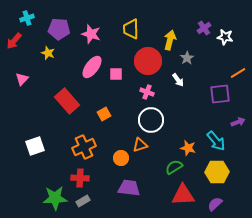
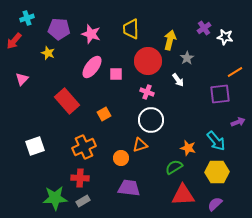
orange line: moved 3 px left, 1 px up
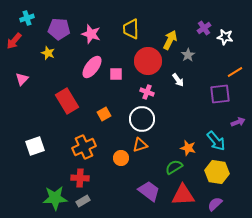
yellow arrow: rotated 12 degrees clockwise
gray star: moved 1 px right, 3 px up
red rectangle: rotated 10 degrees clockwise
white circle: moved 9 px left, 1 px up
yellow hexagon: rotated 10 degrees clockwise
purple trapezoid: moved 20 px right, 3 px down; rotated 30 degrees clockwise
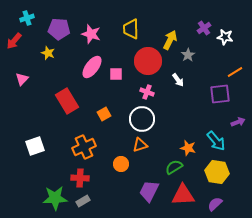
orange circle: moved 6 px down
purple trapezoid: rotated 100 degrees counterclockwise
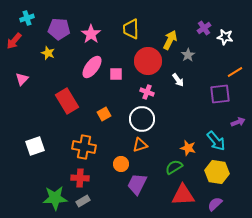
pink star: rotated 18 degrees clockwise
orange cross: rotated 35 degrees clockwise
purple trapezoid: moved 12 px left, 7 px up
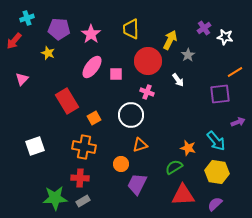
orange square: moved 10 px left, 4 px down
white circle: moved 11 px left, 4 px up
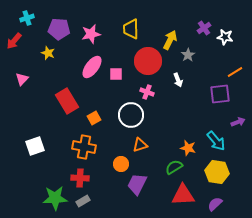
pink star: rotated 24 degrees clockwise
white arrow: rotated 16 degrees clockwise
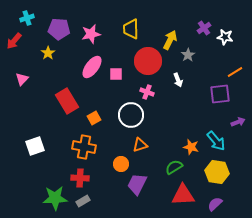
yellow star: rotated 16 degrees clockwise
orange star: moved 3 px right, 1 px up
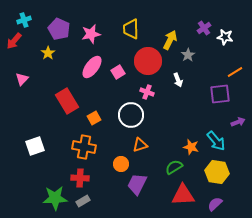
cyan cross: moved 3 px left, 2 px down
purple pentagon: rotated 20 degrees clockwise
pink square: moved 2 px right, 2 px up; rotated 32 degrees counterclockwise
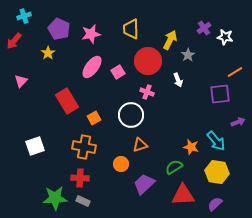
cyan cross: moved 4 px up
pink triangle: moved 1 px left, 2 px down
purple trapezoid: moved 7 px right; rotated 20 degrees clockwise
gray rectangle: rotated 56 degrees clockwise
